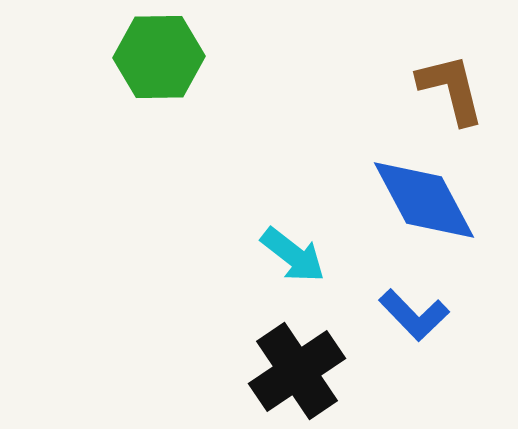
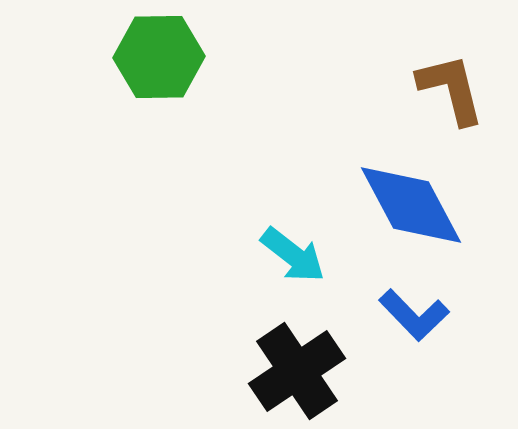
blue diamond: moved 13 px left, 5 px down
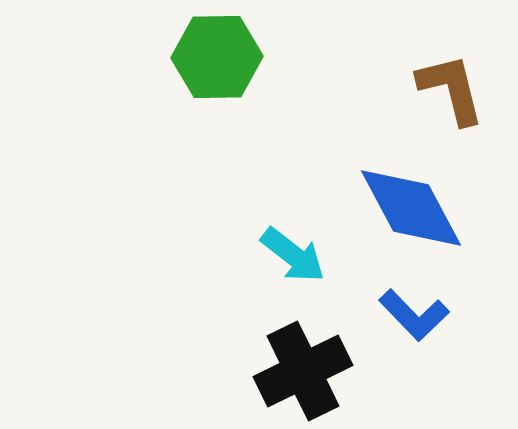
green hexagon: moved 58 px right
blue diamond: moved 3 px down
black cross: moved 6 px right; rotated 8 degrees clockwise
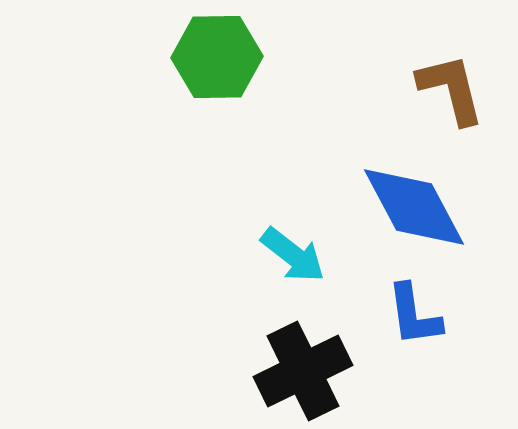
blue diamond: moved 3 px right, 1 px up
blue L-shape: rotated 36 degrees clockwise
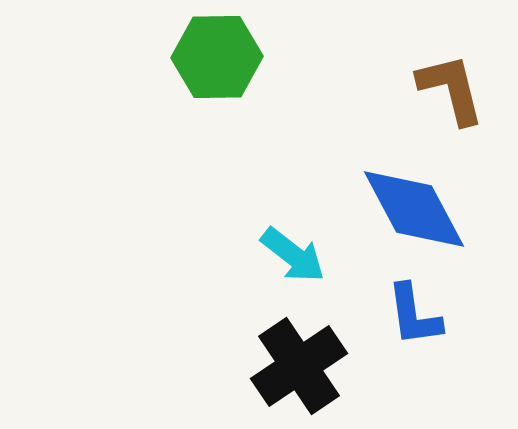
blue diamond: moved 2 px down
black cross: moved 4 px left, 5 px up; rotated 8 degrees counterclockwise
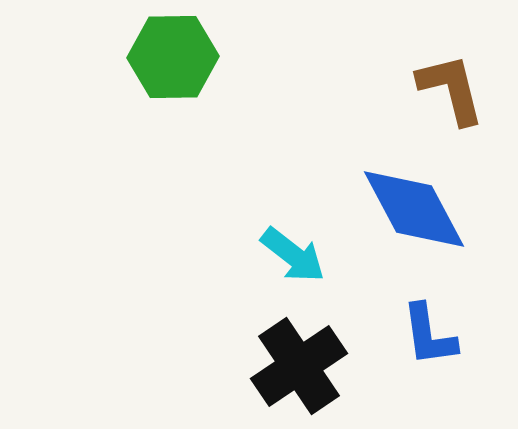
green hexagon: moved 44 px left
blue L-shape: moved 15 px right, 20 px down
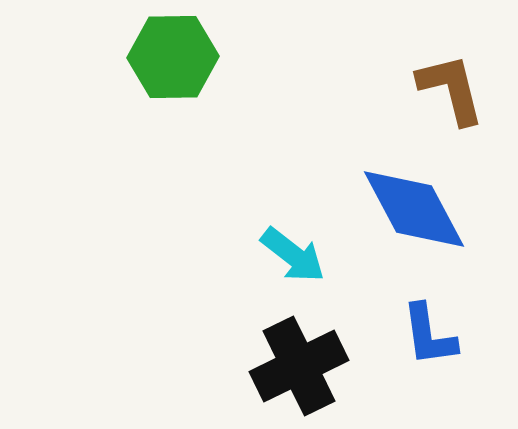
black cross: rotated 8 degrees clockwise
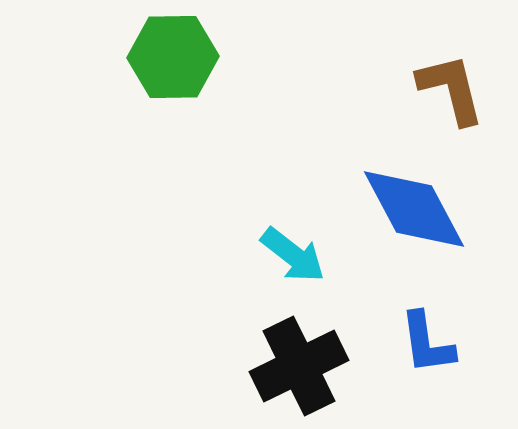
blue L-shape: moved 2 px left, 8 px down
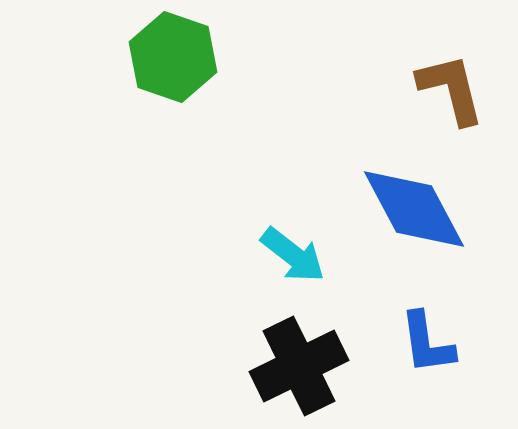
green hexagon: rotated 20 degrees clockwise
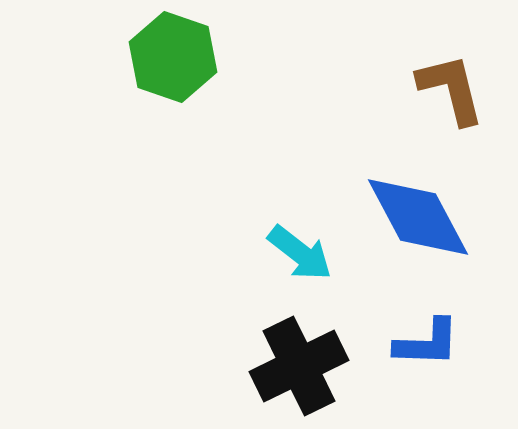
blue diamond: moved 4 px right, 8 px down
cyan arrow: moved 7 px right, 2 px up
blue L-shape: rotated 80 degrees counterclockwise
